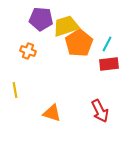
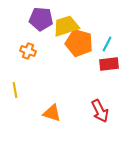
orange pentagon: rotated 24 degrees counterclockwise
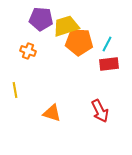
orange pentagon: moved 1 px up; rotated 12 degrees counterclockwise
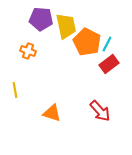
yellow trapezoid: rotated 96 degrees clockwise
orange pentagon: moved 8 px right; rotated 24 degrees clockwise
red rectangle: rotated 30 degrees counterclockwise
red arrow: rotated 15 degrees counterclockwise
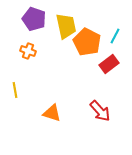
purple pentagon: moved 7 px left; rotated 15 degrees clockwise
cyan line: moved 8 px right, 8 px up
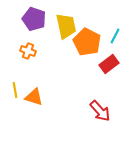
orange triangle: moved 18 px left, 16 px up
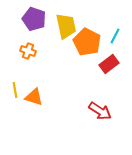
red arrow: rotated 15 degrees counterclockwise
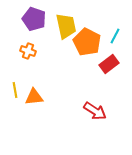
orange triangle: rotated 24 degrees counterclockwise
red arrow: moved 5 px left
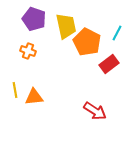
cyan line: moved 2 px right, 3 px up
